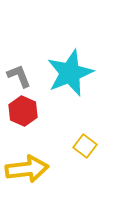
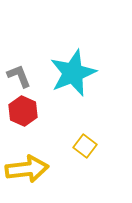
cyan star: moved 3 px right
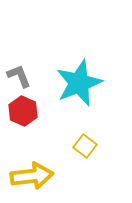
cyan star: moved 6 px right, 10 px down
yellow arrow: moved 5 px right, 7 px down
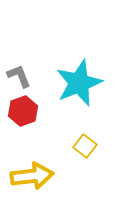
red hexagon: rotated 16 degrees clockwise
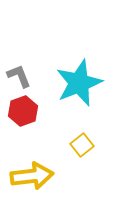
yellow square: moved 3 px left, 1 px up; rotated 15 degrees clockwise
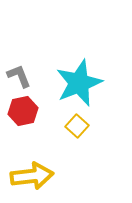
red hexagon: rotated 8 degrees clockwise
yellow square: moved 5 px left, 19 px up; rotated 10 degrees counterclockwise
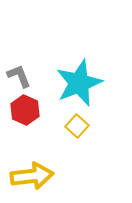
red hexagon: moved 2 px right, 1 px up; rotated 24 degrees counterclockwise
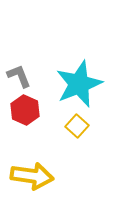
cyan star: moved 1 px down
yellow arrow: rotated 15 degrees clockwise
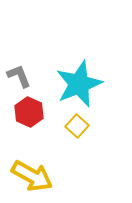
red hexagon: moved 4 px right, 2 px down
yellow arrow: rotated 21 degrees clockwise
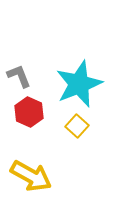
yellow arrow: moved 1 px left
